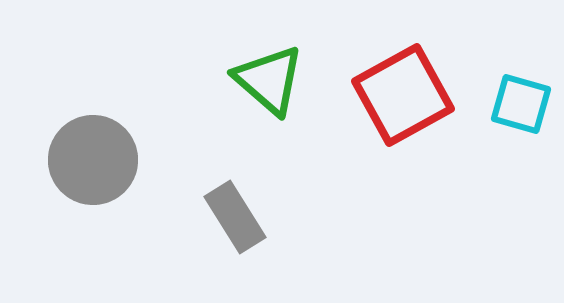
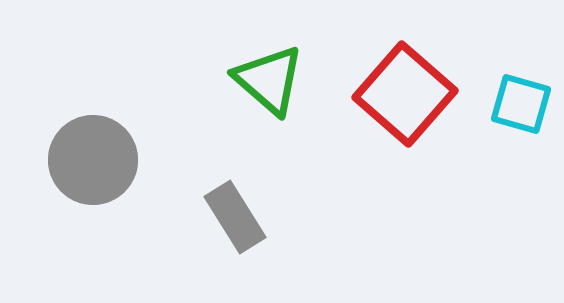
red square: moved 2 px right, 1 px up; rotated 20 degrees counterclockwise
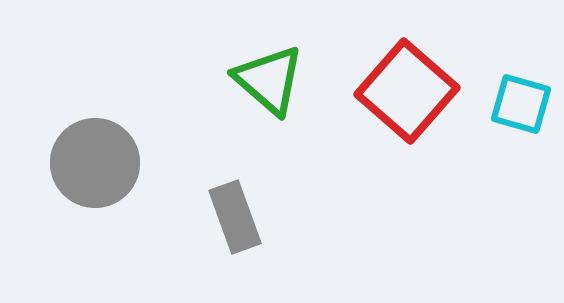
red square: moved 2 px right, 3 px up
gray circle: moved 2 px right, 3 px down
gray rectangle: rotated 12 degrees clockwise
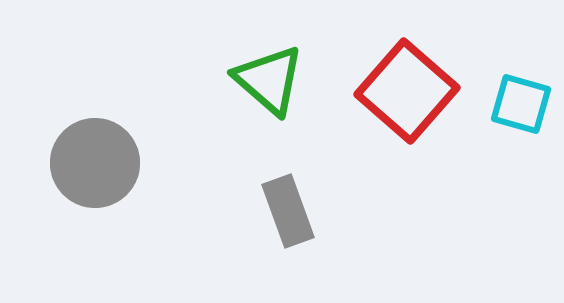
gray rectangle: moved 53 px right, 6 px up
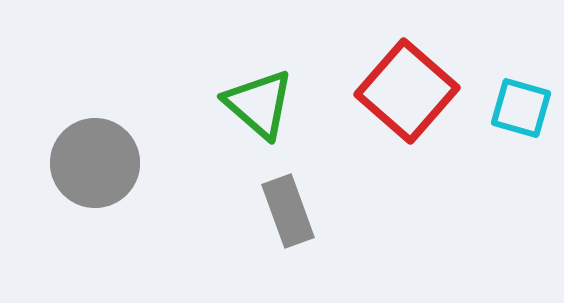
green triangle: moved 10 px left, 24 px down
cyan square: moved 4 px down
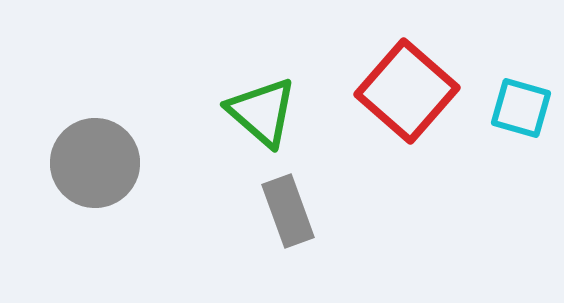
green triangle: moved 3 px right, 8 px down
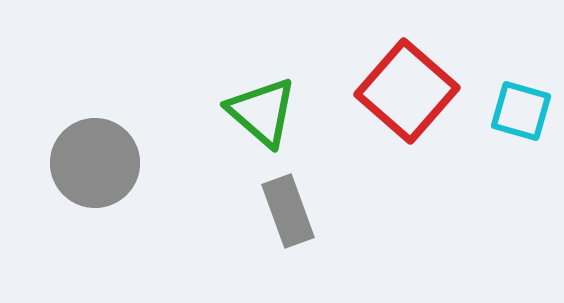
cyan square: moved 3 px down
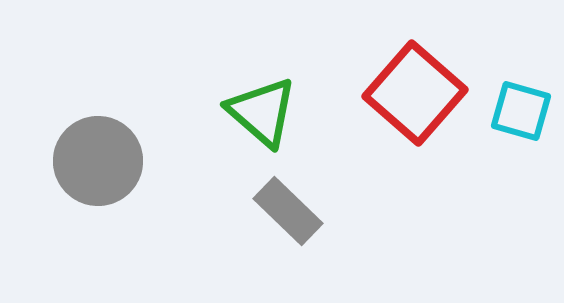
red square: moved 8 px right, 2 px down
gray circle: moved 3 px right, 2 px up
gray rectangle: rotated 26 degrees counterclockwise
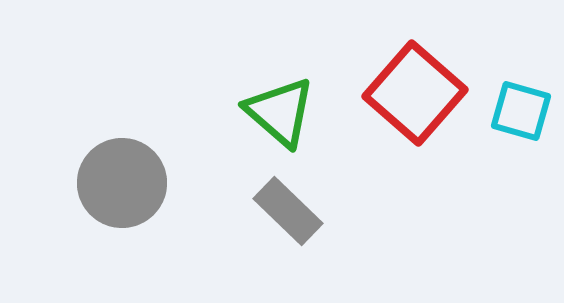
green triangle: moved 18 px right
gray circle: moved 24 px right, 22 px down
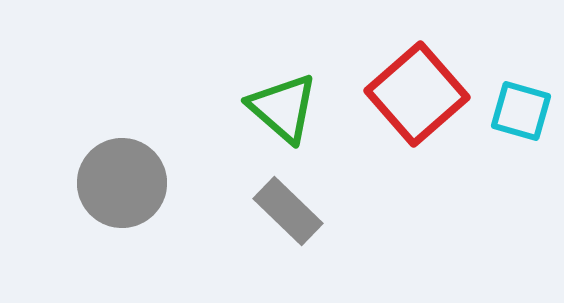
red square: moved 2 px right, 1 px down; rotated 8 degrees clockwise
green triangle: moved 3 px right, 4 px up
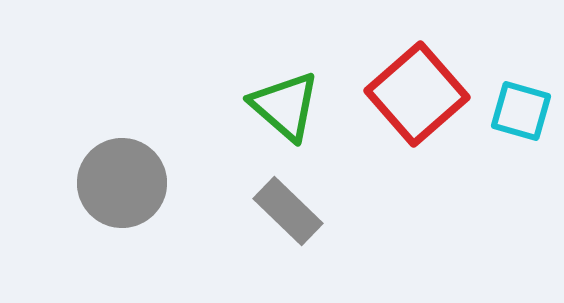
green triangle: moved 2 px right, 2 px up
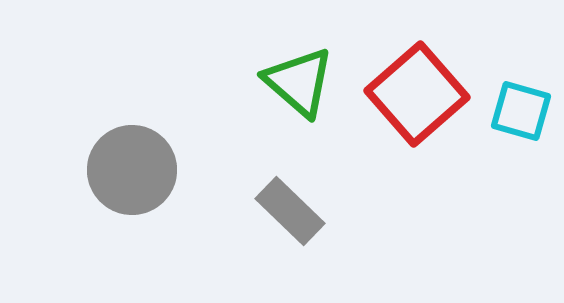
green triangle: moved 14 px right, 24 px up
gray circle: moved 10 px right, 13 px up
gray rectangle: moved 2 px right
